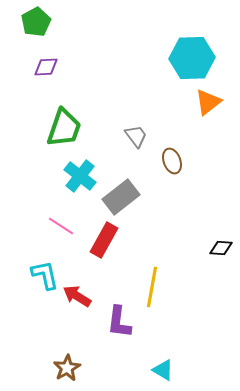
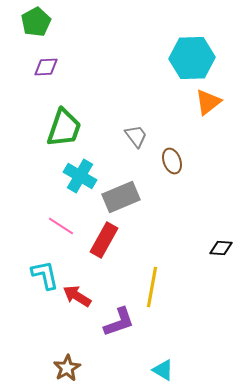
cyan cross: rotated 8 degrees counterclockwise
gray rectangle: rotated 15 degrees clockwise
purple L-shape: rotated 116 degrees counterclockwise
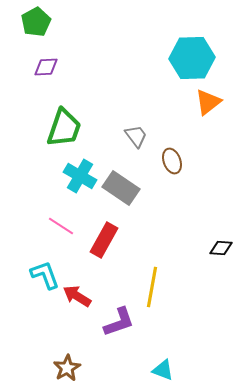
gray rectangle: moved 9 px up; rotated 57 degrees clockwise
cyan L-shape: rotated 8 degrees counterclockwise
cyan triangle: rotated 10 degrees counterclockwise
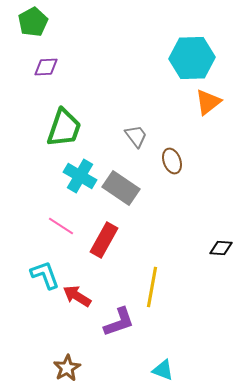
green pentagon: moved 3 px left
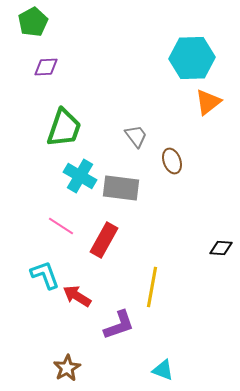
gray rectangle: rotated 27 degrees counterclockwise
purple L-shape: moved 3 px down
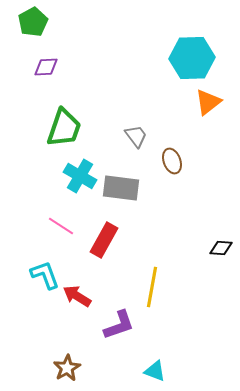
cyan triangle: moved 8 px left, 1 px down
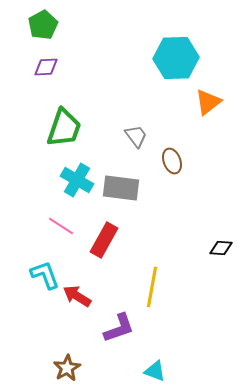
green pentagon: moved 10 px right, 3 px down
cyan hexagon: moved 16 px left
cyan cross: moved 3 px left, 4 px down
purple L-shape: moved 3 px down
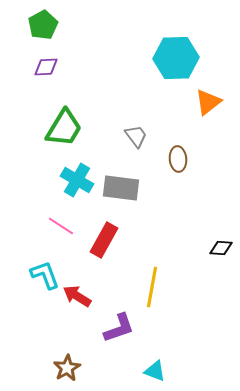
green trapezoid: rotated 12 degrees clockwise
brown ellipse: moved 6 px right, 2 px up; rotated 15 degrees clockwise
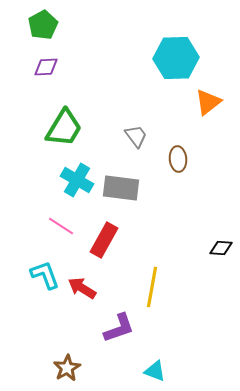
red arrow: moved 5 px right, 8 px up
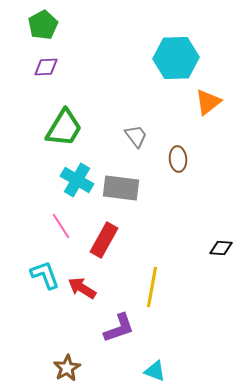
pink line: rotated 24 degrees clockwise
